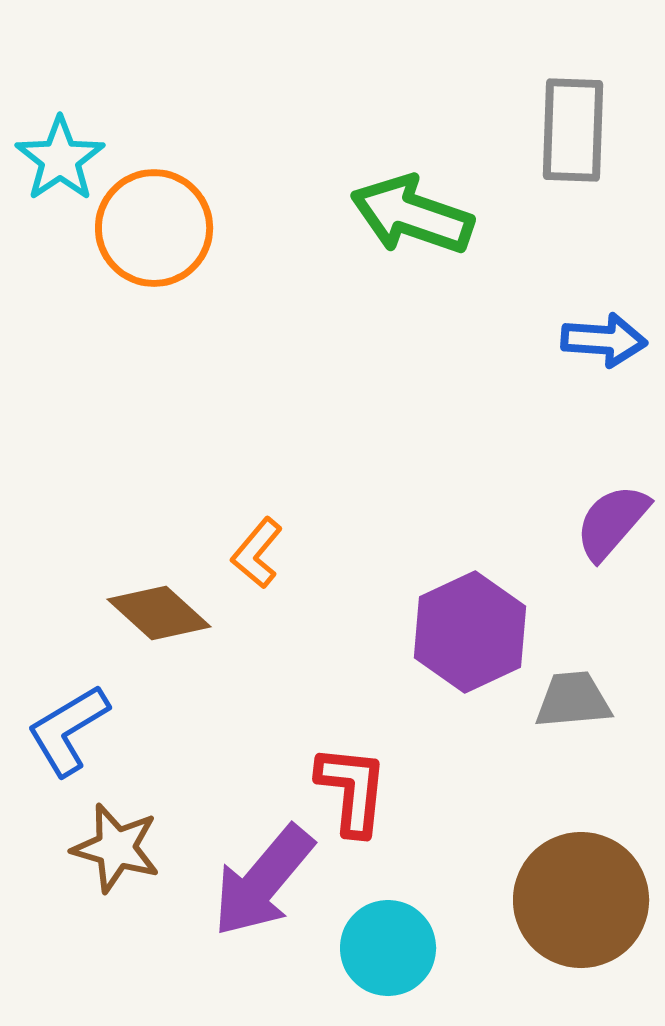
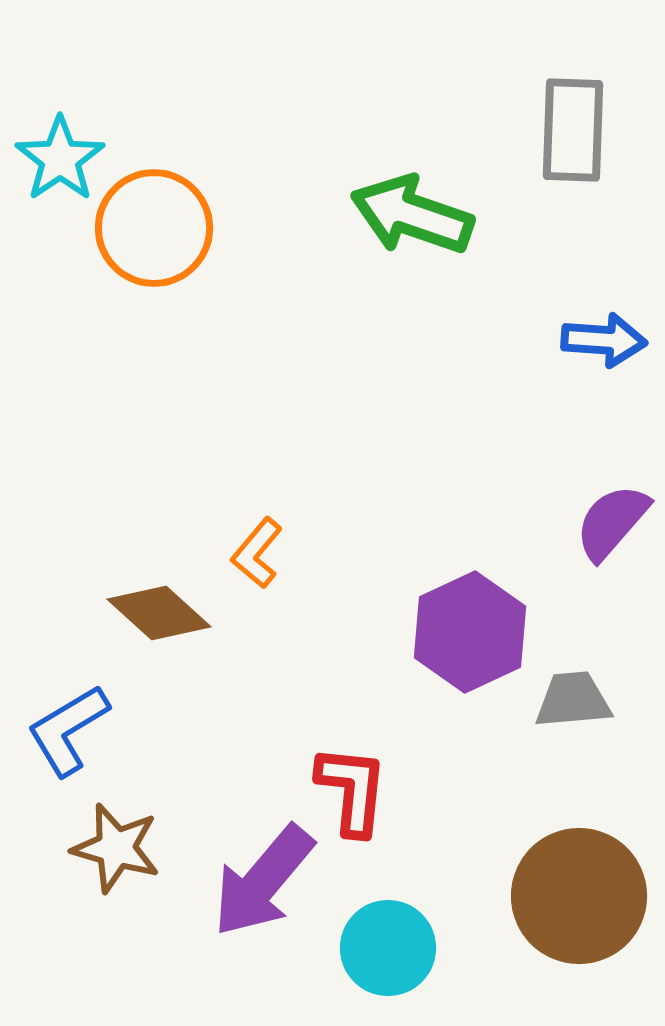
brown circle: moved 2 px left, 4 px up
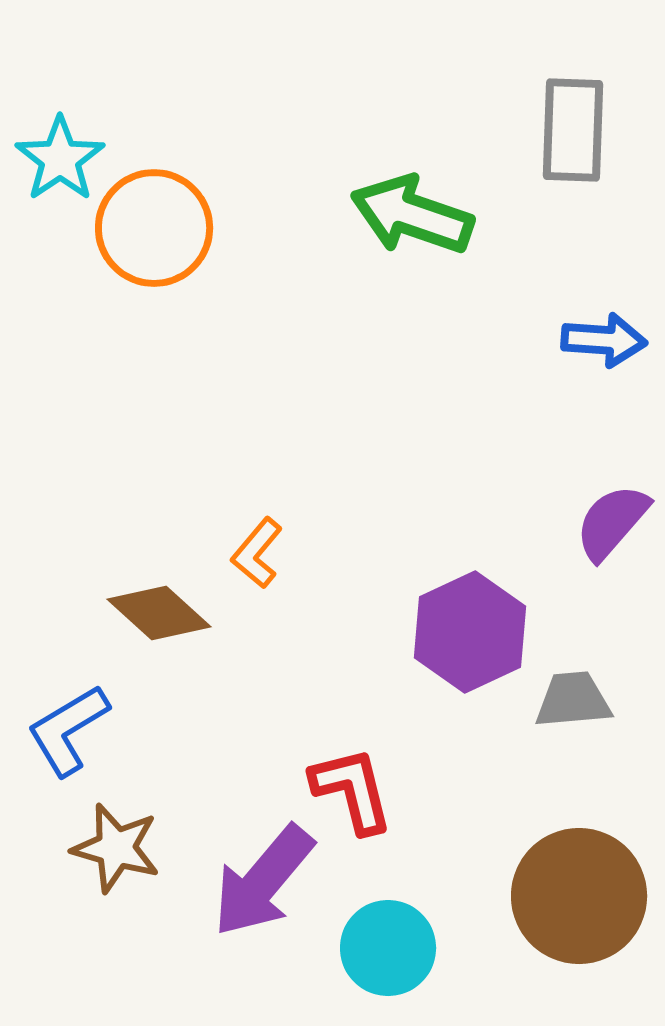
red L-shape: rotated 20 degrees counterclockwise
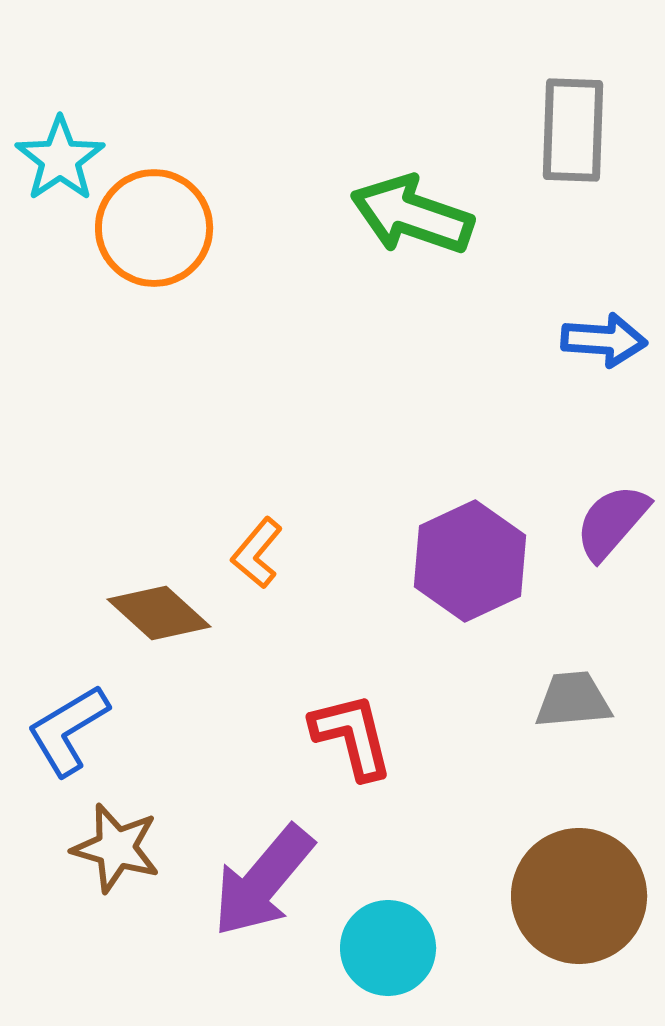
purple hexagon: moved 71 px up
red L-shape: moved 54 px up
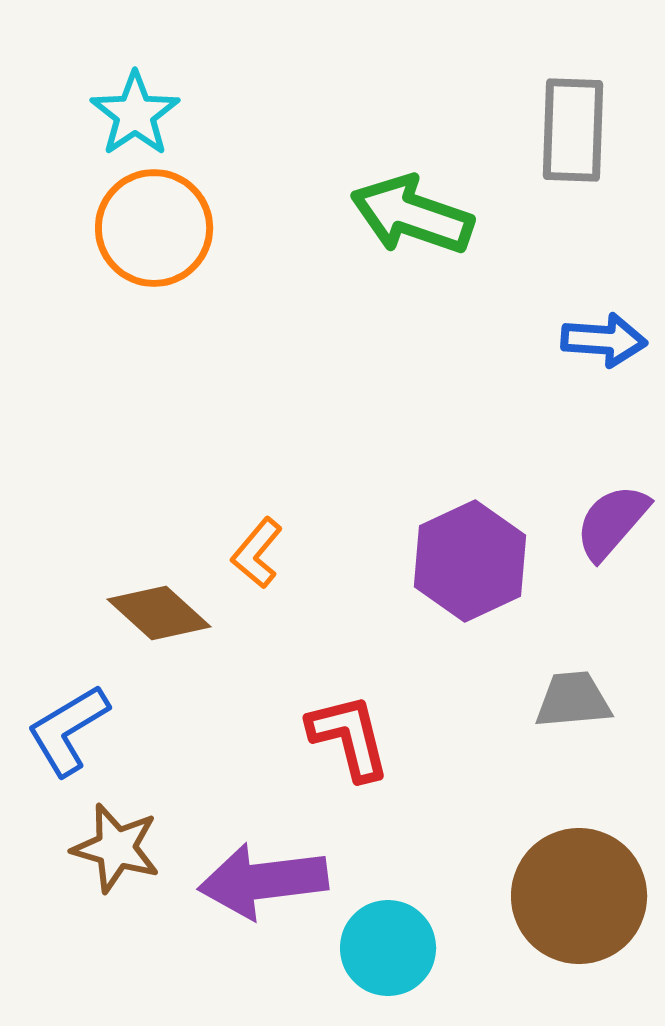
cyan star: moved 75 px right, 45 px up
red L-shape: moved 3 px left, 1 px down
purple arrow: rotated 43 degrees clockwise
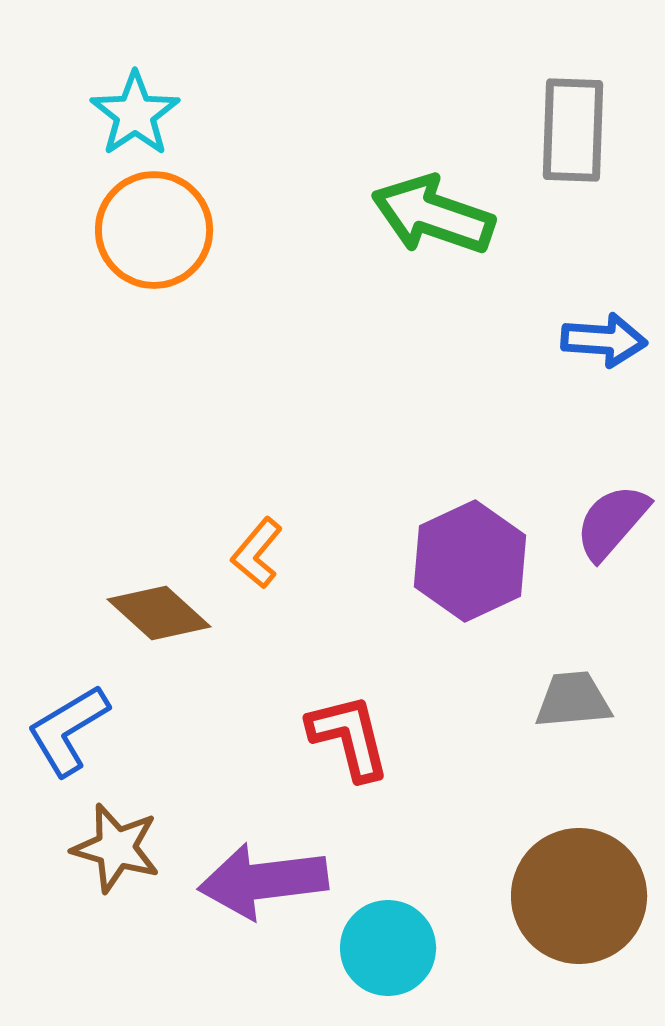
green arrow: moved 21 px right
orange circle: moved 2 px down
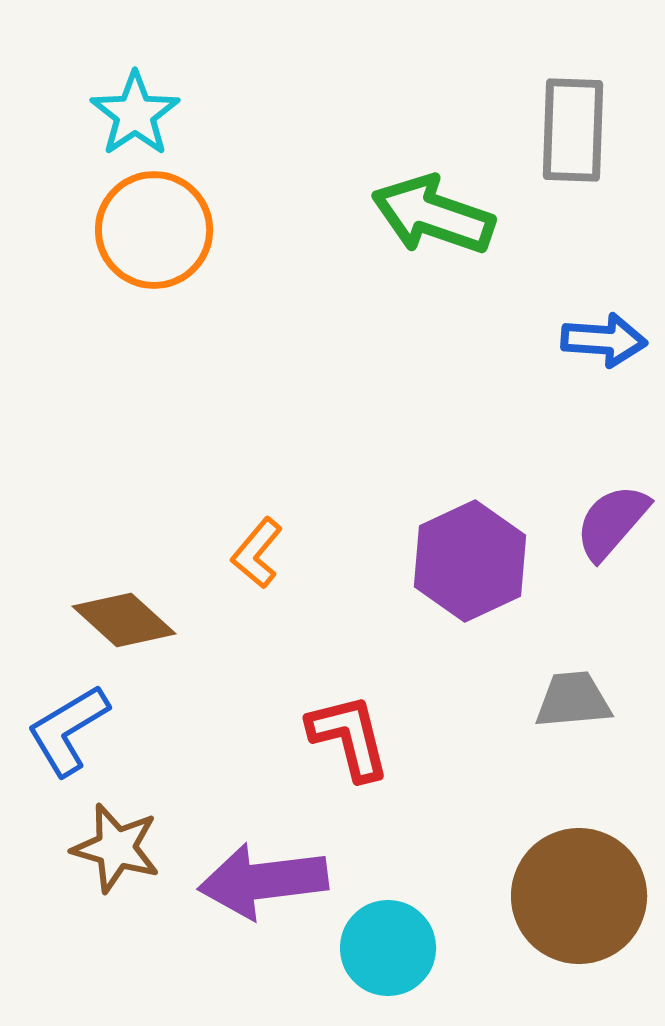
brown diamond: moved 35 px left, 7 px down
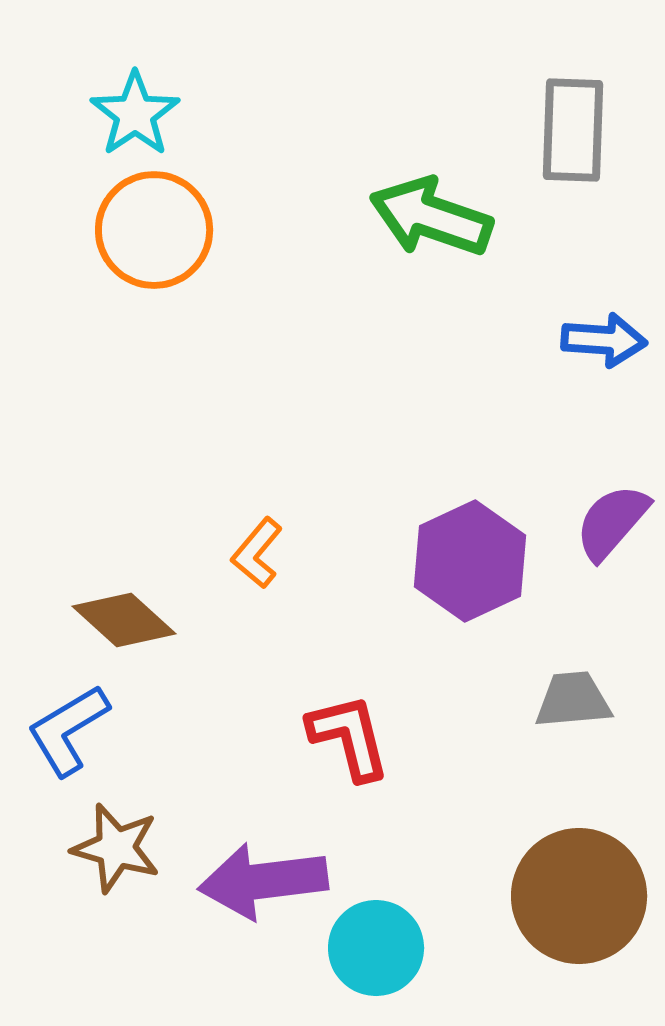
green arrow: moved 2 px left, 2 px down
cyan circle: moved 12 px left
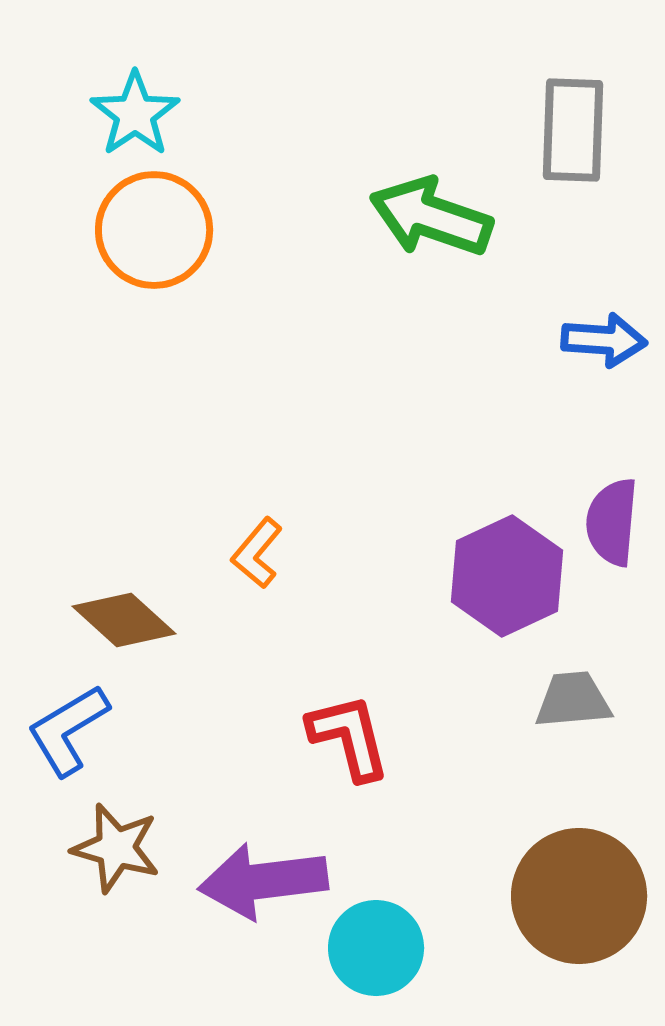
purple semicircle: rotated 36 degrees counterclockwise
purple hexagon: moved 37 px right, 15 px down
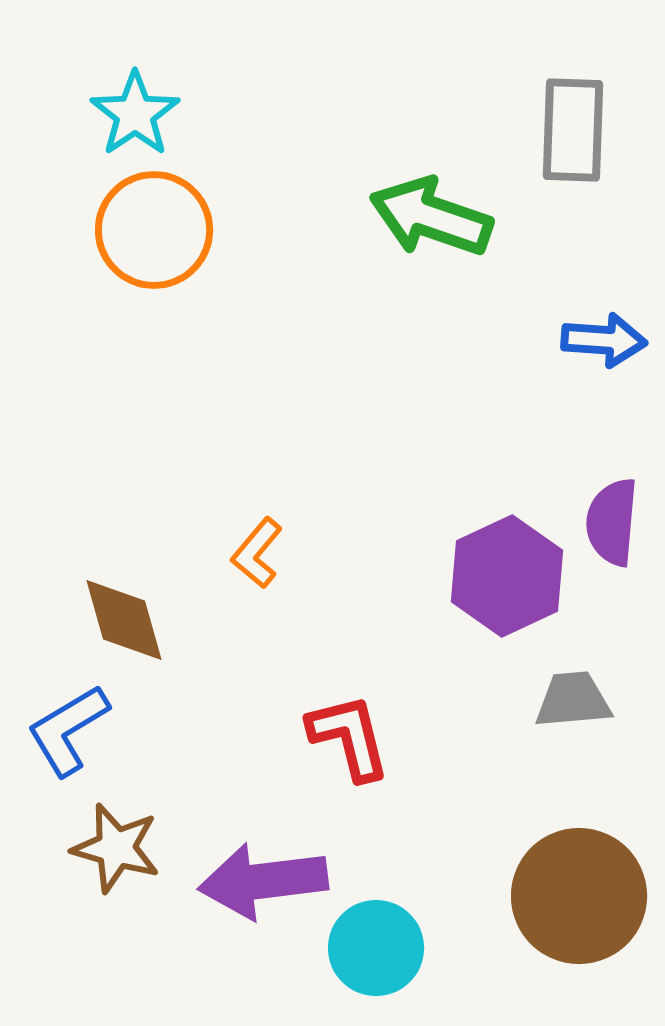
brown diamond: rotated 32 degrees clockwise
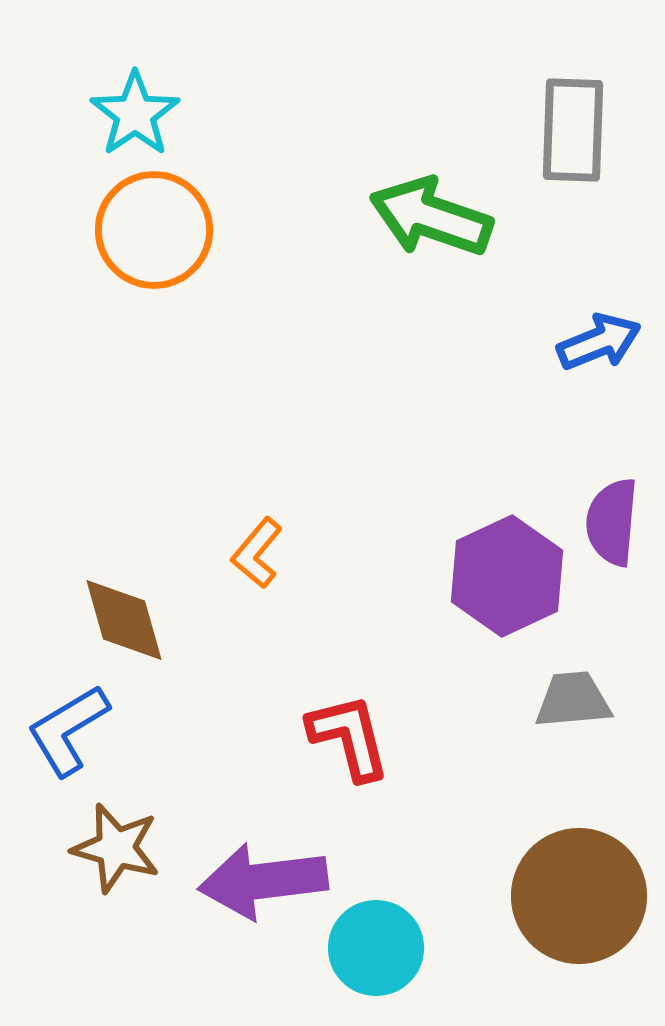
blue arrow: moved 5 px left, 2 px down; rotated 26 degrees counterclockwise
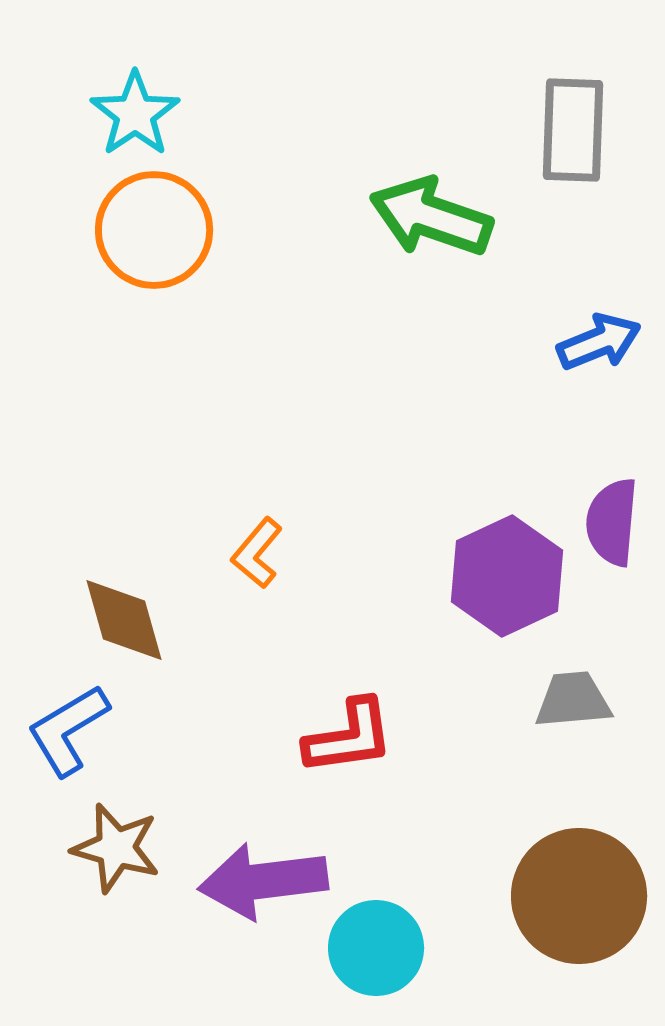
red L-shape: rotated 96 degrees clockwise
